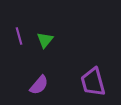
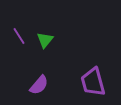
purple line: rotated 18 degrees counterclockwise
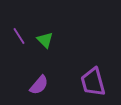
green triangle: rotated 24 degrees counterclockwise
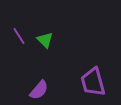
purple semicircle: moved 5 px down
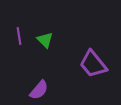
purple line: rotated 24 degrees clockwise
purple trapezoid: moved 18 px up; rotated 24 degrees counterclockwise
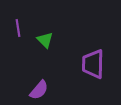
purple line: moved 1 px left, 8 px up
purple trapezoid: rotated 40 degrees clockwise
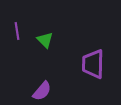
purple line: moved 1 px left, 3 px down
purple semicircle: moved 3 px right, 1 px down
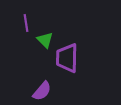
purple line: moved 9 px right, 8 px up
purple trapezoid: moved 26 px left, 6 px up
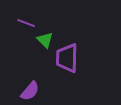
purple line: rotated 60 degrees counterclockwise
purple semicircle: moved 12 px left
